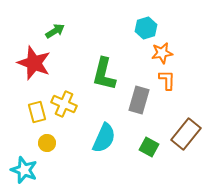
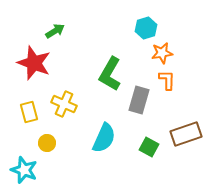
green L-shape: moved 6 px right; rotated 16 degrees clockwise
yellow rectangle: moved 8 px left
brown rectangle: rotated 32 degrees clockwise
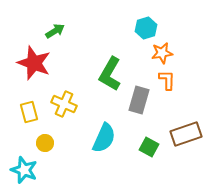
yellow circle: moved 2 px left
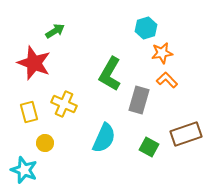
orange L-shape: rotated 45 degrees counterclockwise
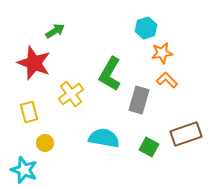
yellow cross: moved 7 px right, 10 px up; rotated 30 degrees clockwise
cyan semicircle: rotated 104 degrees counterclockwise
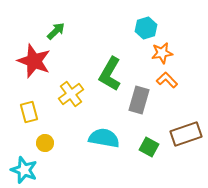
green arrow: moved 1 px right; rotated 12 degrees counterclockwise
red star: moved 2 px up
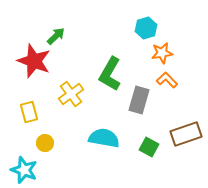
green arrow: moved 5 px down
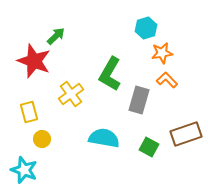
yellow circle: moved 3 px left, 4 px up
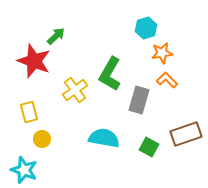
yellow cross: moved 4 px right, 4 px up
